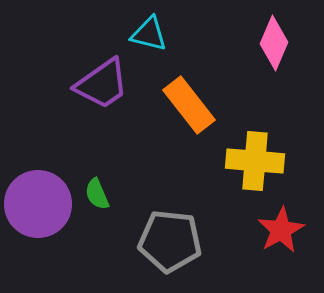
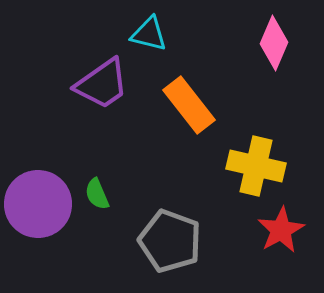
yellow cross: moved 1 px right, 5 px down; rotated 8 degrees clockwise
gray pentagon: rotated 14 degrees clockwise
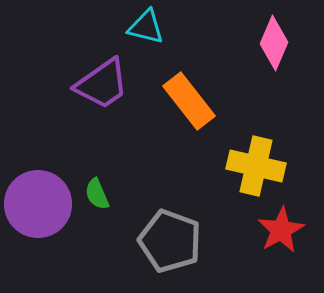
cyan triangle: moved 3 px left, 7 px up
orange rectangle: moved 4 px up
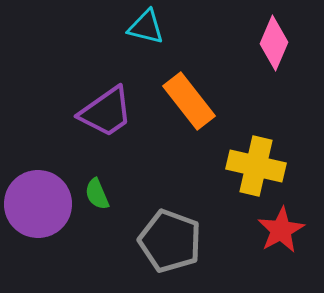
purple trapezoid: moved 4 px right, 28 px down
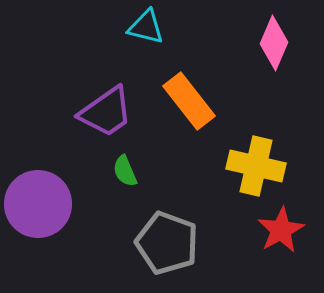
green semicircle: moved 28 px right, 23 px up
gray pentagon: moved 3 px left, 2 px down
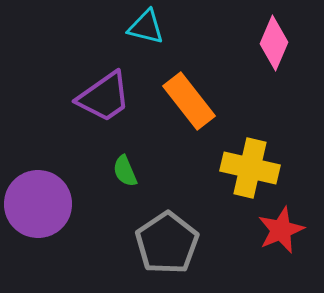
purple trapezoid: moved 2 px left, 15 px up
yellow cross: moved 6 px left, 2 px down
red star: rotated 6 degrees clockwise
gray pentagon: rotated 18 degrees clockwise
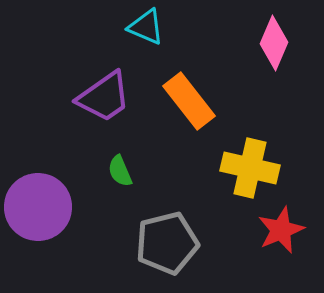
cyan triangle: rotated 9 degrees clockwise
green semicircle: moved 5 px left
purple circle: moved 3 px down
gray pentagon: rotated 20 degrees clockwise
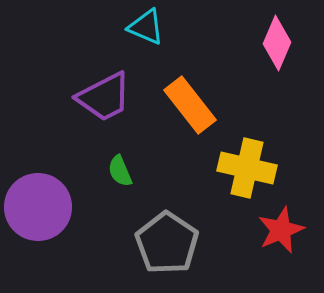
pink diamond: moved 3 px right
purple trapezoid: rotated 8 degrees clockwise
orange rectangle: moved 1 px right, 4 px down
yellow cross: moved 3 px left
gray pentagon: rotated 24 degrees counterclockwise
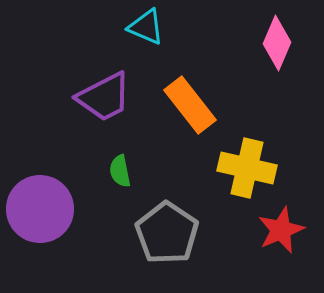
green semicircle: rotated 12 degrees clockwise
purple circle: moved 2 px right, 2 px down
gray pentagon: moved 10 px up
